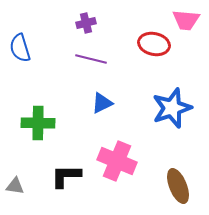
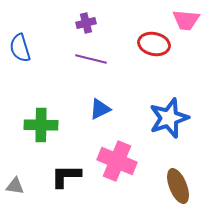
blue triangle: moved 2 px left, 6 px down
blue star: moved 3 px left, 10 px down
green cross: moved 3 px right, 2 px down
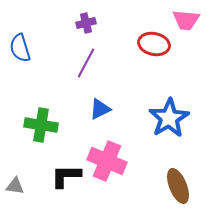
purple line: moved 5 px left, 4 px down; rotated 76 degrees counterclockwise
blue star: rotated 12 degrees counterclockwise
green cross: rotated 8 degrees clockwise
pink cross: moved 10 px left
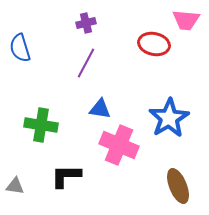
blue triangle: rotated 35 degrees clockwise
pink cross: moved 12 px right, 16 px up
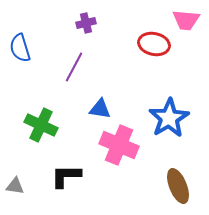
purple line: moved 12 px left, 4 px down
green cross: rotated 16 degrees clockwise
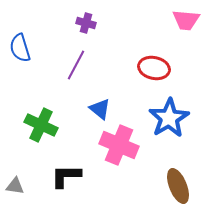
purple cross: rotated 30 degrees clockwise
red ellipse: moved 24 px down
purple line: moved 2 px right, 2 px up
blue triangle: rotated 30 degrees clockwise
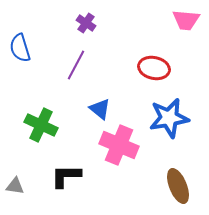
purple cross: rotated 18 degrees clockwise
blue star: rotated 21 degrees clockwise
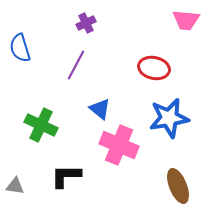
purple cross: rotated 30 degrees clockwise
